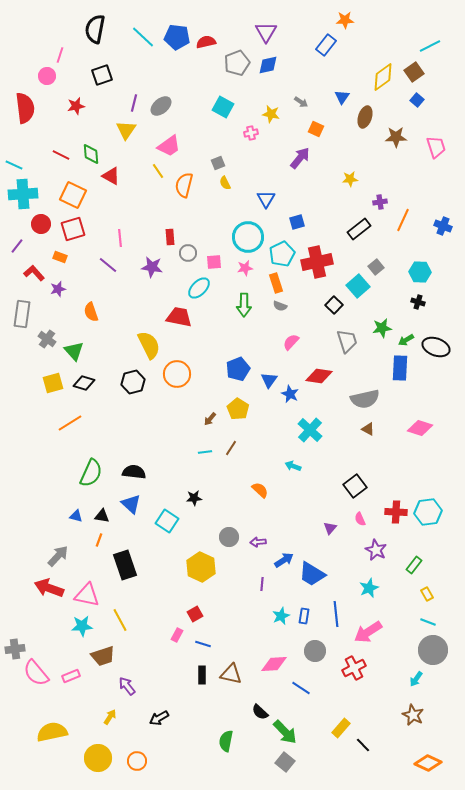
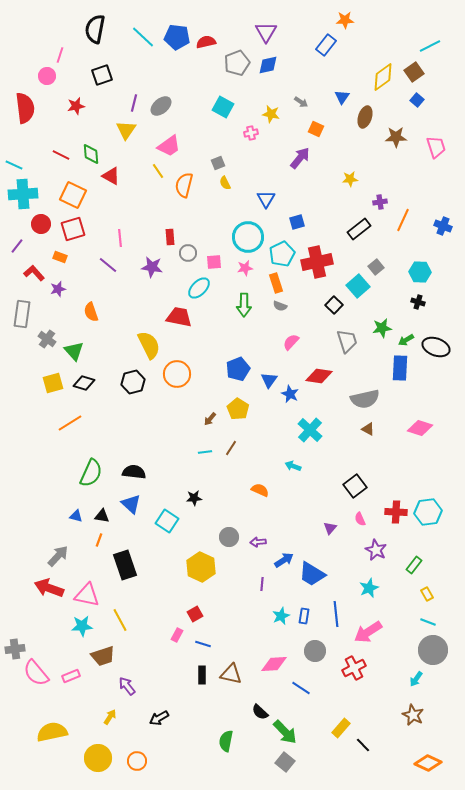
orange semicircle at (260, 490): rotated 18 degrees counterclockwise
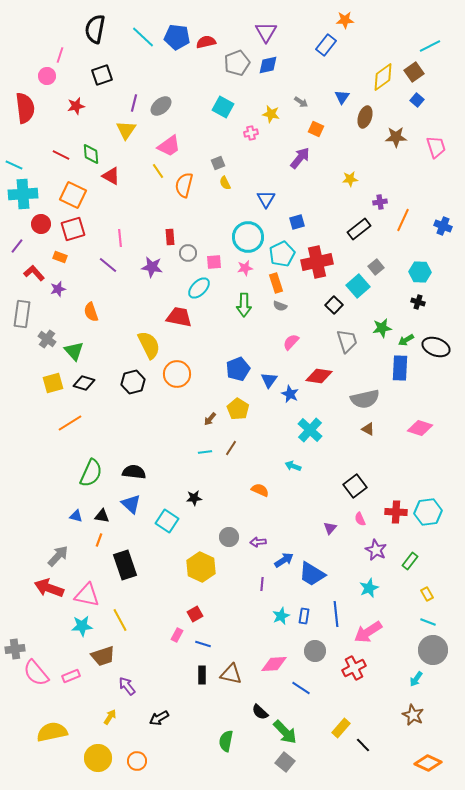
green rectangle at (414, 565): moved 4 px left, 4 px up
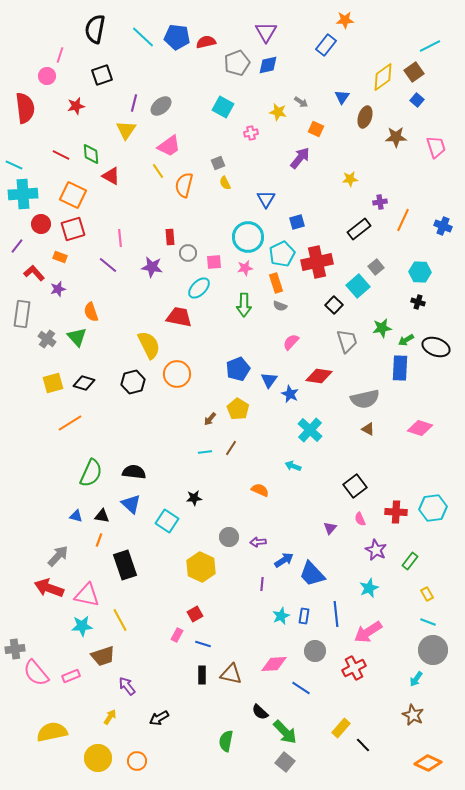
yellow star at (271, 114): moved 7 px right, 2 px up
green triangle at (74, 351): moved 3 px right, 14 px up
cyan hexagon at (428, 512): moved 5 px right, 4 px up
blue trapezoid at (312, 574): rotated 16 degrees clockwise
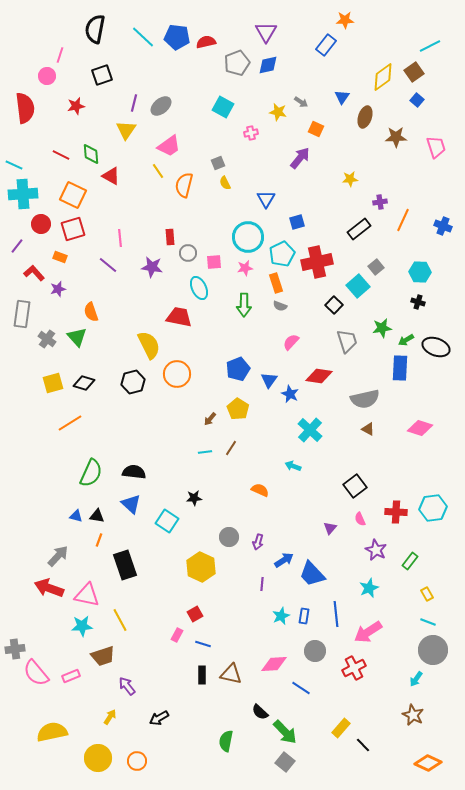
cyan ellipse at (199, 288): rotated 70 degrees counterclockwise
black triangle at (102, 516): moved 5 px left
purple arrow at (258, 542): rotated 70 degrees counterclockwise
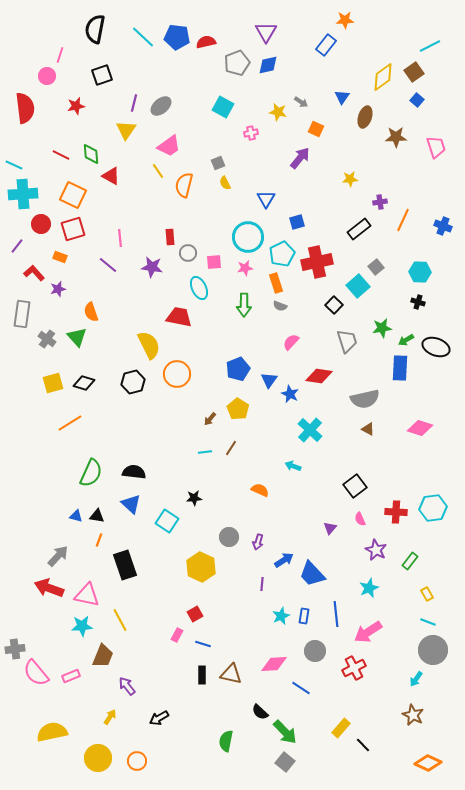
brown trapezoid at (103, 656): rotated 50 degrees counterclockwise
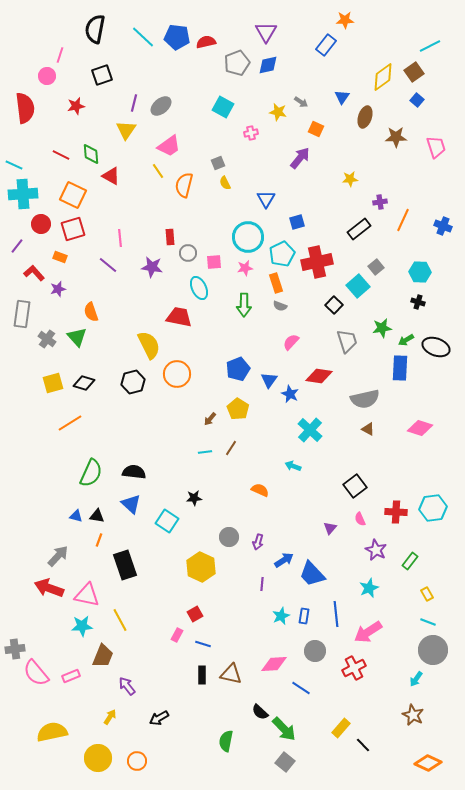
green arrow at (285, 732): moved 1 px left, 3 px up
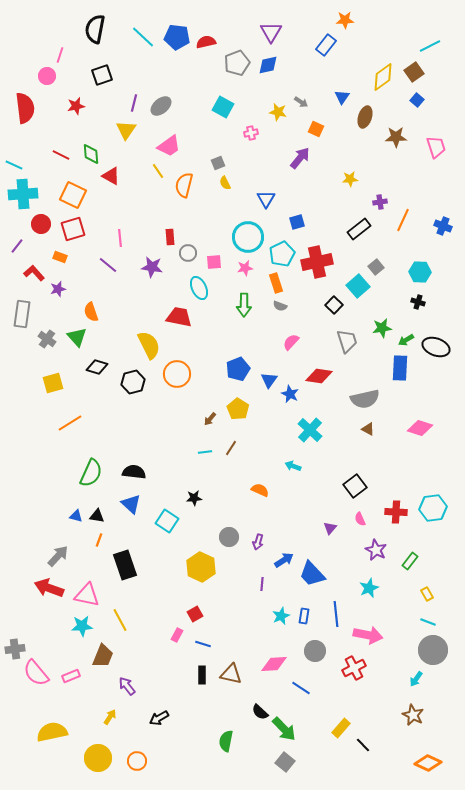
purple triangle at (266, 32): moved 5 px right
black diamond at (84, 383): moved 13 px right, 16 px up
pink arrow at (368, 632): moved 3 px down; rotated 136 degrees counterclockwise
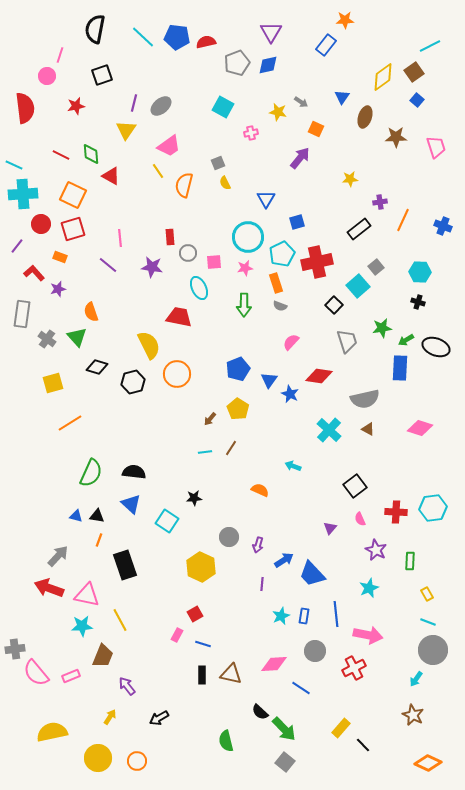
cyan cross at (310, 430): moved 19 px right
purple arrow at (258, 542): moved 3 px down
green rectangle at (410, 561): rotated 36 degrees counterclockwise
green semicircle at (226, 741): rotated 25 degrees counterclockwise
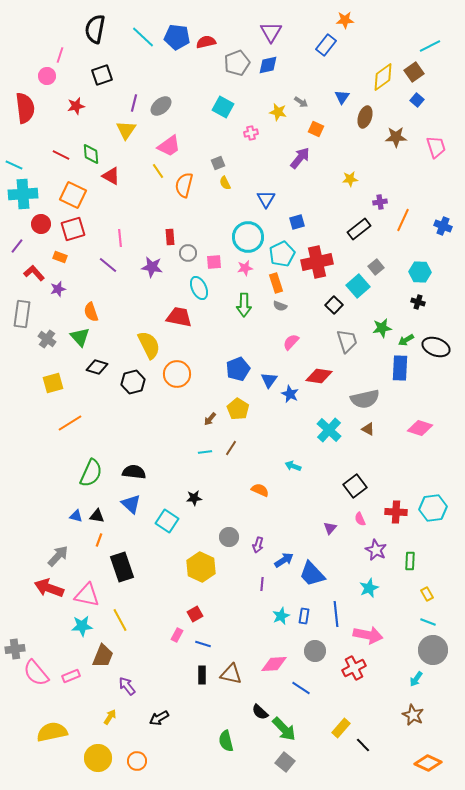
green triangle at (77, 337): moved 3 px right
black rectangle at (125, 565): moved 3 px left, 2 px down
